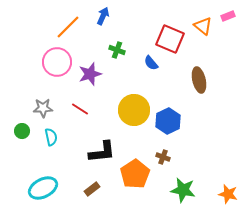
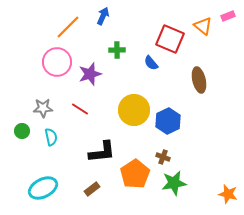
green cross: rotated 21 degrees counterclockwise
green star: moved 9 px left, 7 px up; rotated 20 degrees counterclockwise
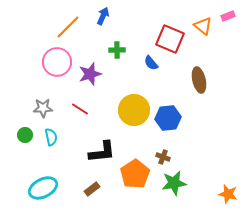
blue hexagon: moved 3 px up; rotated 20 degrees clockwise
green circle: moved 3 px right, 4 px down
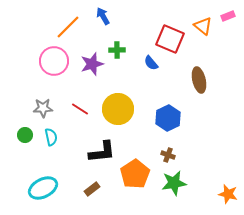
blue arrow: rotated 54 degrees counterclockwise
pink circle: moved 3 px left, 1 px up
purple star: moved 2 px right, 10 px up
yellow circle: moved 16 px left, 1 px up
blue hexagon: rotated 20 degrees counterclockwise
brown cross: moved 5 px right, 2 px up
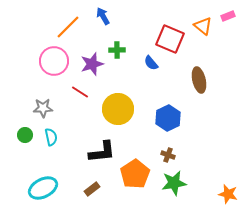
red line: moved 17 px up
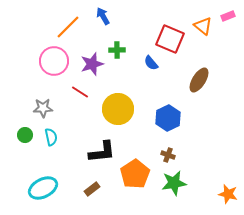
brown ellipse: rotated 45 degrees clockwise
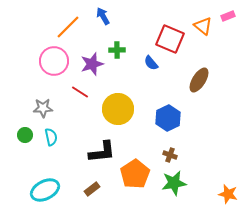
brown cross: moved 2 px right
cyan ellipse: moved 2 px right, 2 px down
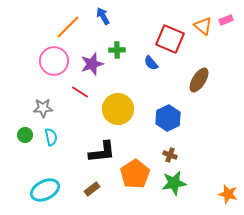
pink rectangle: moved 2 px left, 4 px down
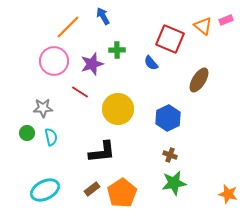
green circle: moved 2 px right, 2 px up
orange pentagon: moved 13 px left, 19 px down
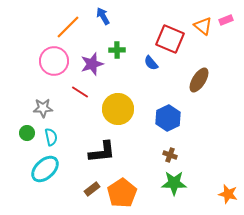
green star: rotated 10 degrees clockwise
cyan ellipse: moved 21 px up; rotated 16 degrees counterclockwise
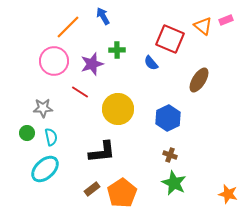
green star: rotated 25 degrees clockwise
